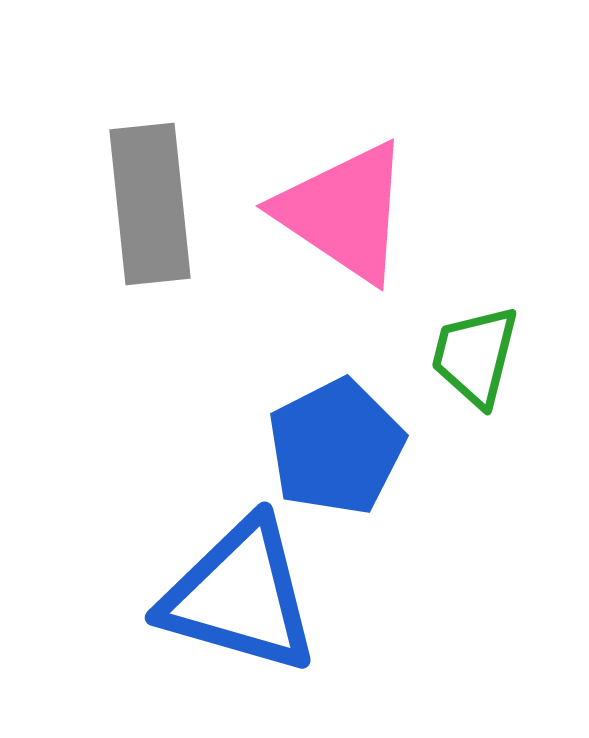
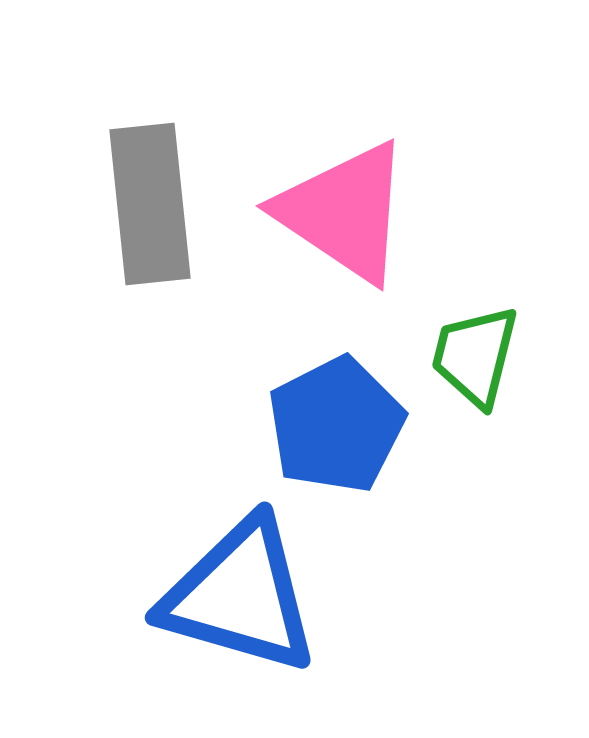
blue pentagon: moved 22 px up
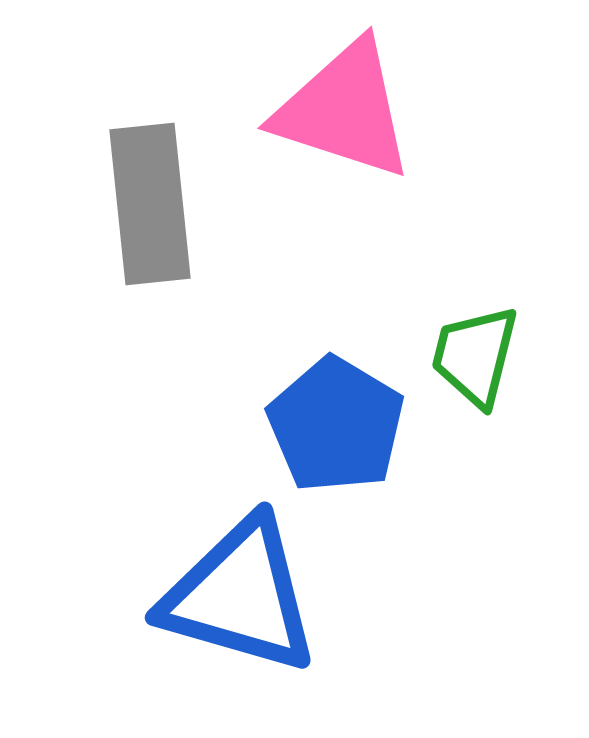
pink triangle: moved 102 px up; rotated 16 degrees counterclockwise
blue pentagon: rotated 14 degrees counterclockwise
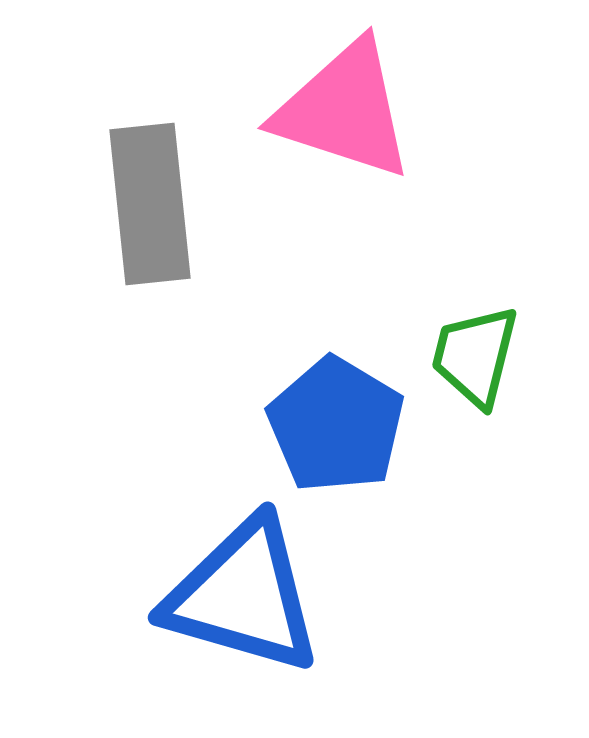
blue triangle: moved 3 px right
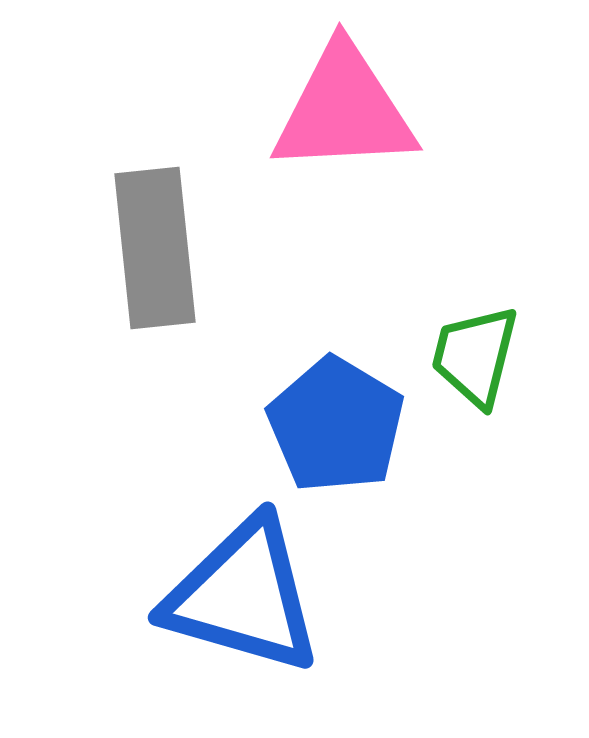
pink triangle: rotated 21 degrees counterclockwise
gray rectangle: moved 5 px right, 44 px down
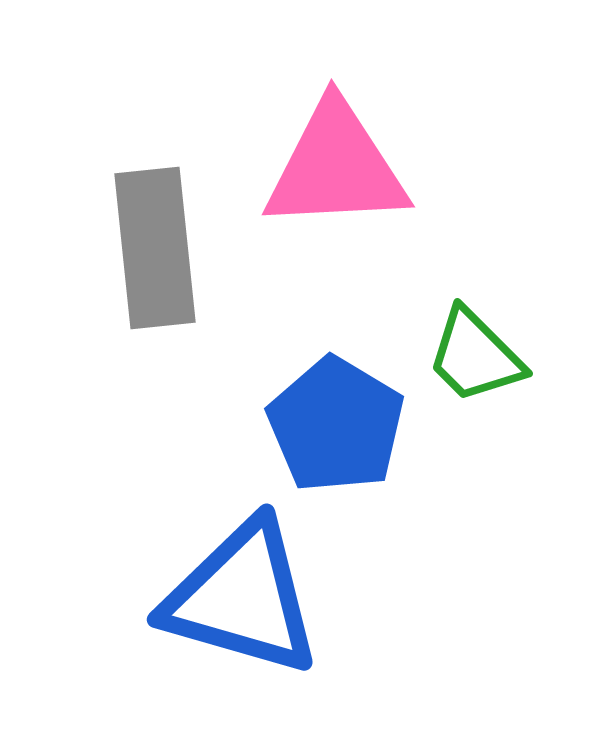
pink triangle: moved 8 px left, 57 px down
green trapezoid: rotated 59 degrees counterclockwise
blue triangle: moved 1 px left, 2 px down
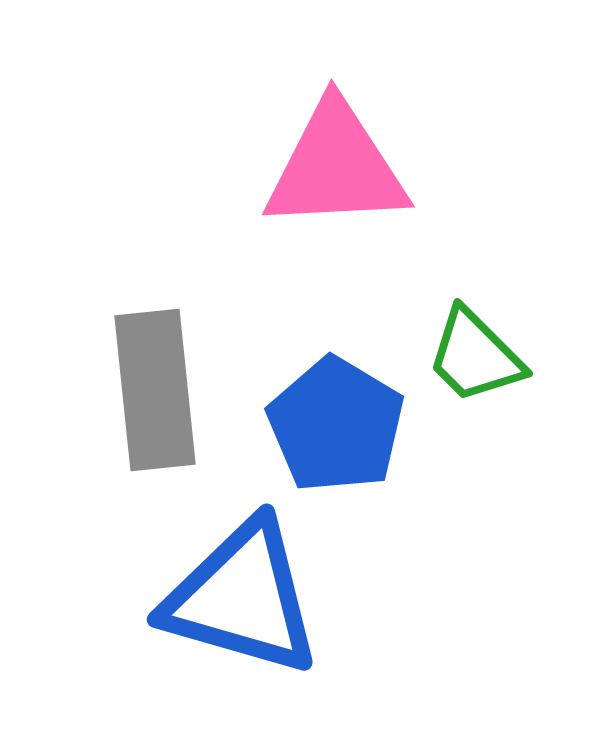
gray rectangle: moved 142 px down
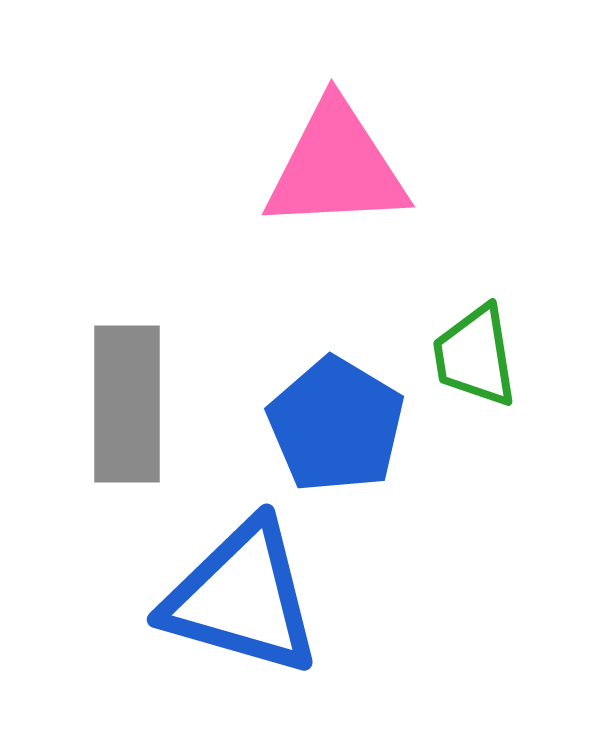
green trapezoid: rotated 36 degrees clockwise
gray rectangle: moved 28 px left, 14 px down; rotated 6 degrees clockwise
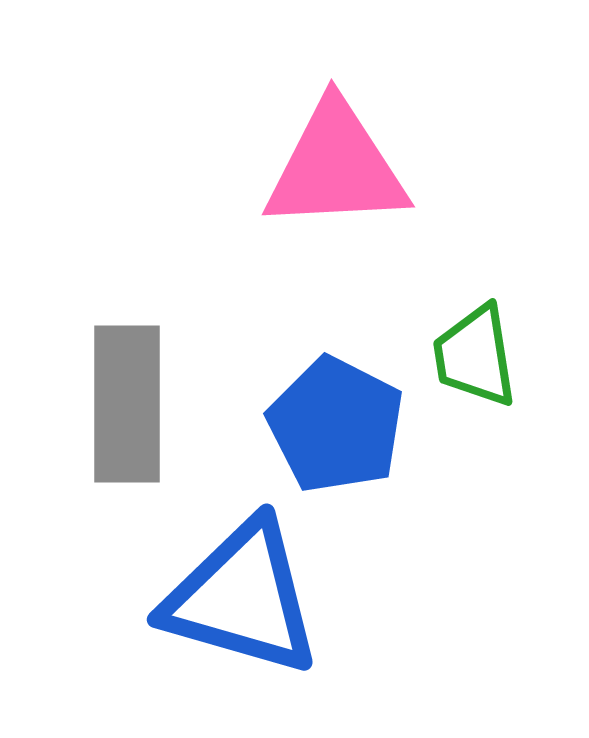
blue pentagon: rotated 4 degrees counterclockwise
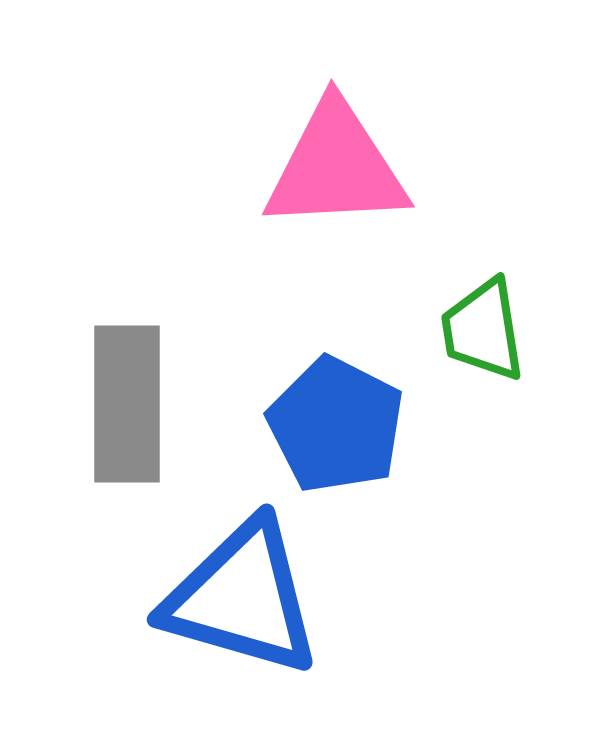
green trapezoid: moved 8 px right, 26 px up
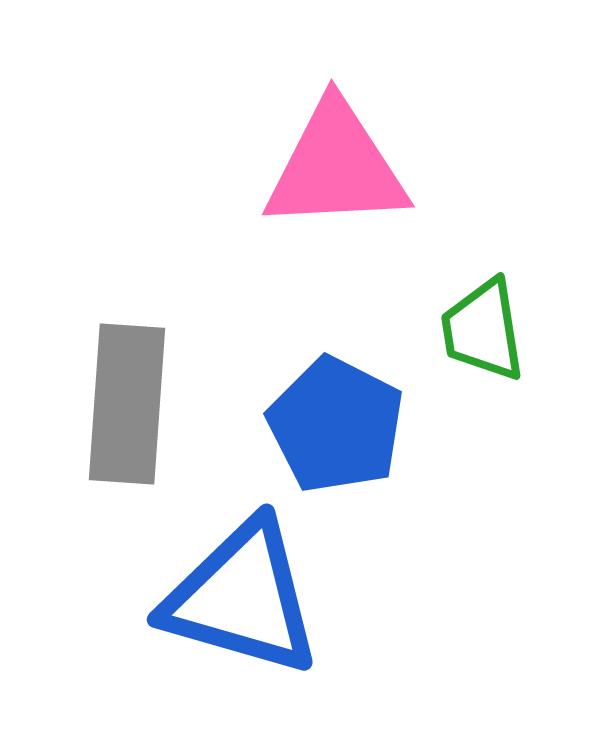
gray rectangle: rotated 4 degrees clockwise
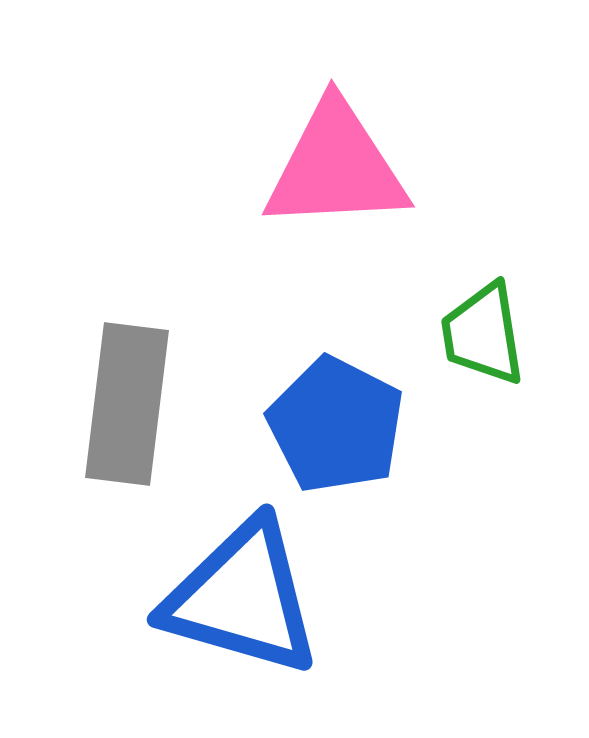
green trapezoid: moved 4 px down
gray rectangle: rotated 3 degrees clockwise
